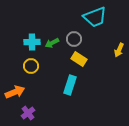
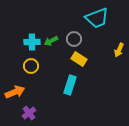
cyan trapezoid: moved 2 px right, 1 px down
green arrow: moved 1 px left, 2 px up
purple cross: moved 1 px right
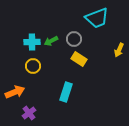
yellow circle: moved 2 px right
cyan rectangle: moved 4 px left, 7 px down
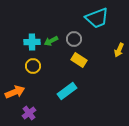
yellow rectangle: moved 1 px down
cyan rectangle: moved 1 px right, 1 px up; rotated 36 degrees clockwise
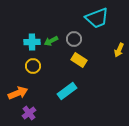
orange arrow: moved 3 px right, 1 px down
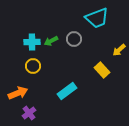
yellow arrow: rotated 24 degrees clockwise
yellow rectangle: moved 23 px right, 10 px down; rotated 14 degrees clockwise
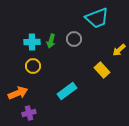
green arrow: rotated 48 degrees counterclockwise
purple cross: rotated 24 degrees clockwise
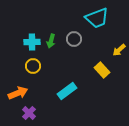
purple cross: rotated 32 degrees counterclockwise
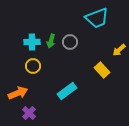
gray circle: moved 4 px left, 3 px down
